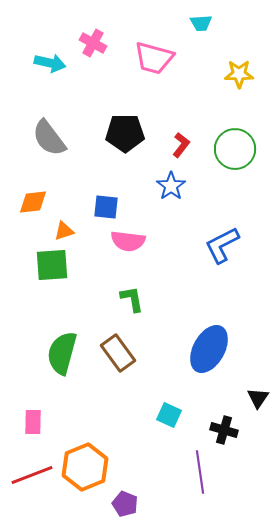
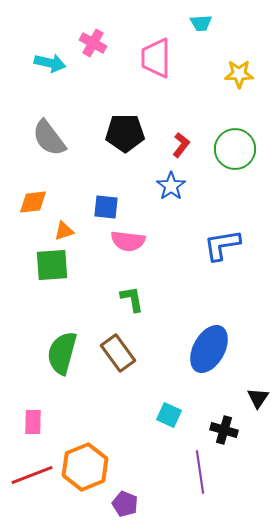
pink trapezoid: moved 2 px right; rotated 75 degrees clockwise
blue L-shape: rotated 18 degrees clockwise
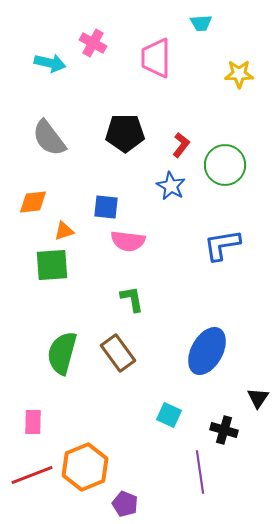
green circle: moved 10 px left, 16 px down
blue star: rotated 8 degrees counterclockwise
blue ellipse: moved 2 px left, 2 px down
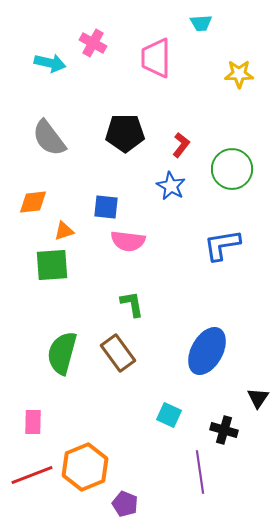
green circle: moved 7 px right, 4 px down
green L-shape: moved 5 px down
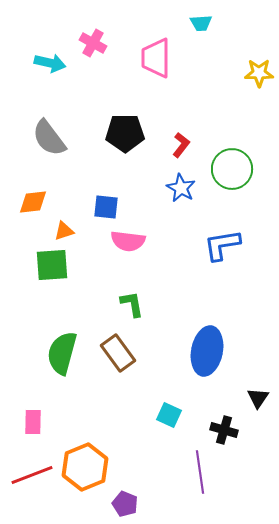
yellow star: moved 20 px right, 1 px up
blue star: moved 10 px right, 2 px down
blue ellipse: rotated 18 degrees counterclockwise
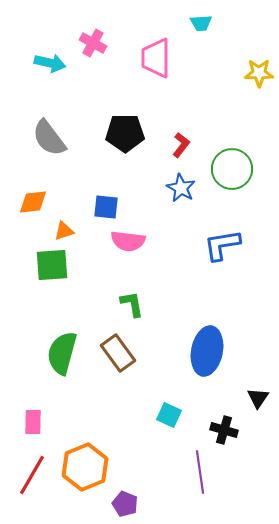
red line: rotated 39 degrees counterclockwise
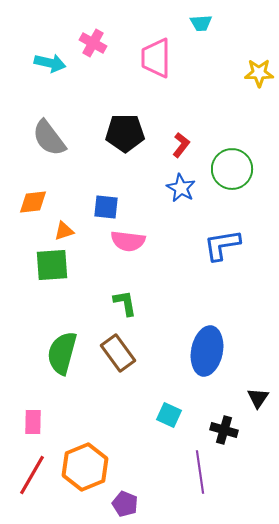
green L-shape: moved 7 px left, 1 px up
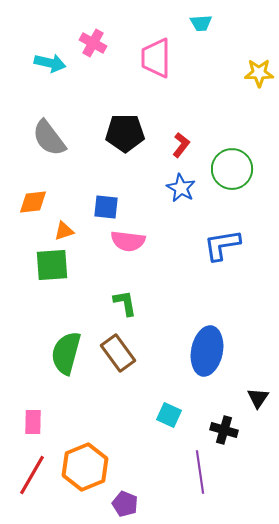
green semicircle: moved 4 px right
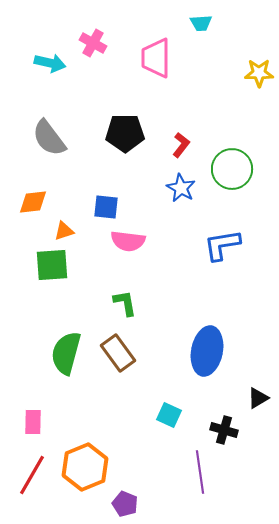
black triangle: rotated 25 degrees clockwise
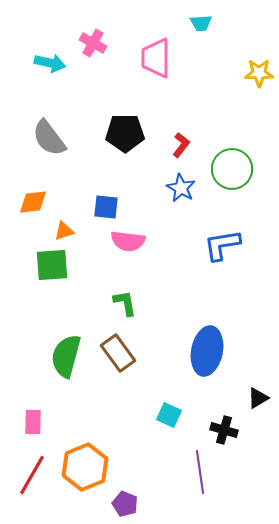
green semicircle: moved 3 px down
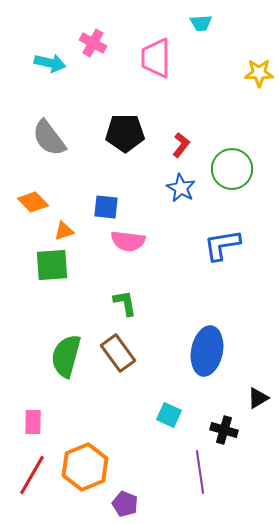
orange diamond: rotated 52 degrees clockwise
